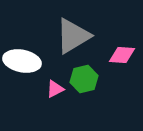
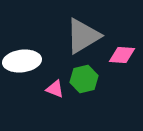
gray triangle: moved 10 px right
white ellipse: rotated 18 degrees counterclockwise
pink triangle: rotated 48 degrees clockwise
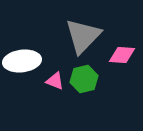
gray triangle: rotated 15 degrees counterclockwise
pink triangle: moved 8 px up
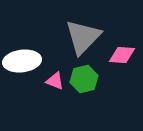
gray triangle: moved 1 px down
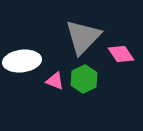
pink diamond: moved 1 px left, 1 px up; rotated 52 degrees clockwise
green hexagon: rotated 12 degrees counterclockwise
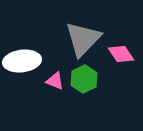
gray triangle: moved 2 px down
